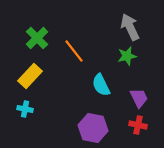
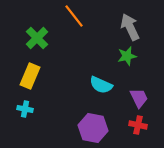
orange line: moved 35 px up
yellow rectangle: rotated 20 degrees counterclockwise
cyan semicircle: rotated 40 degrees counterclockwise
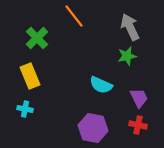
yellow rectangle: rotated 45 degrees counterclockwise
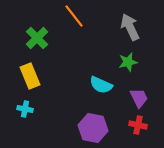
green star: moved 1 px right, 6 px down
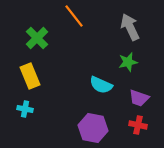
purple trapezoid: rotated 135 degrees clockwise
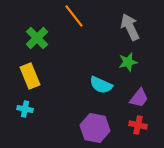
purple trapezoid: rotated 70 degrees counterclockwise
purple hexagon: moved 2 px right
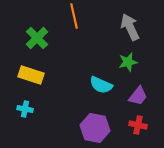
orange line: rotated 25 degrees clockwise
yellow rectangle: moved 1 px right, 1 px up; rotated 50 degrees counterclockwise
purple trapezoid: moved 1 px left, 2 px up
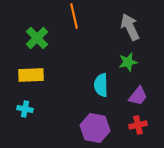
yellow rectangle: rotated 20 degrees counterclockwise
cyan semicircle: rotated 65 degrees clockwise
red cross: rotated 24 degrees counterclockwise
